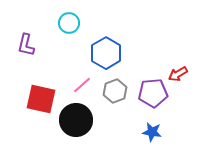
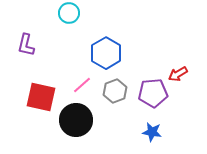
cyan circle: moved 10 px up
red square: moved 2 px up
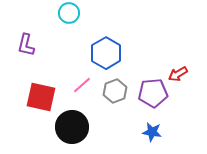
black circle: moved 4 px left, 7 px down
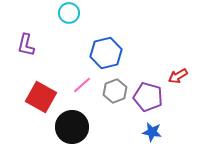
blue hexagon: rotated 16 degrees clockwise
red arrow: moved 2 px down
purple pentagon: moved 5 px left, 4 px down; rotated 20 degrees clockwise
red square: rotated 16 degrees clockwise
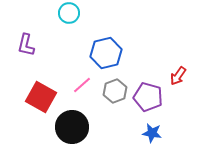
red arrow: rotated 24 degrees counterclockwise
blue star: moved 1 px down
